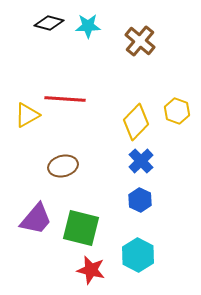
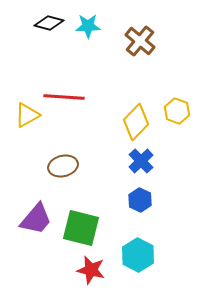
red line: moved 1 px left, 2 px up
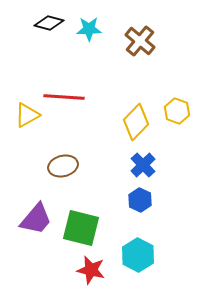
cyan star: moved 1 px right, 3 px down
blue cross: moved 2 px right, 4 px down
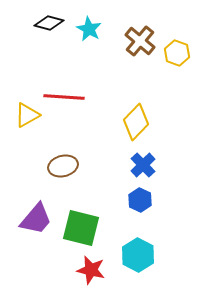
cyan star: rotated 30 degrees clockwise
yellow hexagon: moved 58 px up
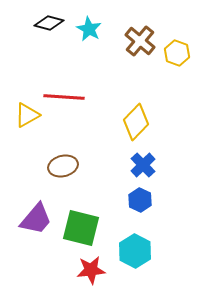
cyan hexagon: moved 3 px left, 4 px up
red star: rotated 20 degrees counterclockwise
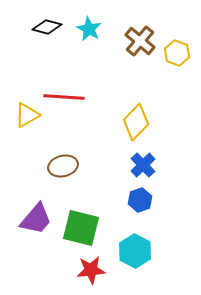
black diamond: moved 2 px left, 4 px down
blue hexagon: rotated 15 degrees clockwise
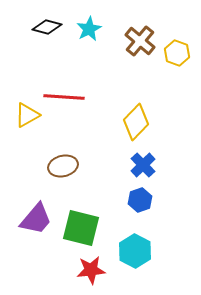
cyan star: rotated 15 degrees clockwise
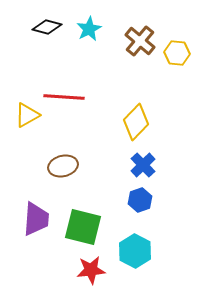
yellow hexagon: rotated 15 degrees counterclockwise
purple trapezoid: rotated 36 degrees counterclockwise
green square: moved 2 px right, 1 px up
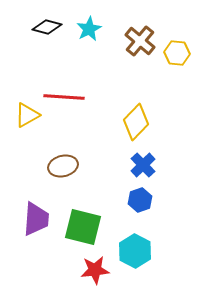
red star: moved 4 px right
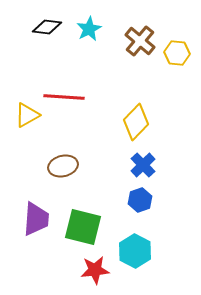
black diamond: rotated 8 degrees counterclockwise
